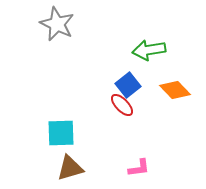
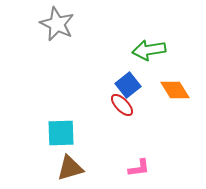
orange diamond: rotated 12 degrees clockwise
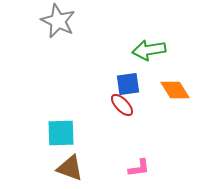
gray star: moved 1 px right, 3 px up
blue square: moved 1 px up; rotated 30 degrees clockwise
brown triangle: rotated 36 degrees clockwise
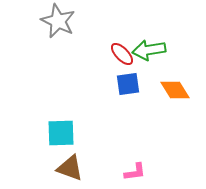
red ellipse: moved 51 px up
pink L-shape: moved 4 px left, 4 px down
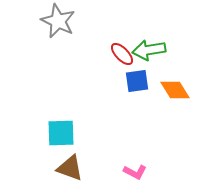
blue square: moved 9 px right, 3 px up
pink L-shape: rotated 35 degrees clockwise
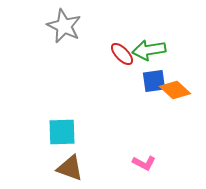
gray star: moved 6 px right, 5 px down
blue square: moved 17 px right
orange diamond: rotated 16 degrees counterclockwise
cyan square: moved 1 px right, 1 px up
pink L-shape: moved 9 px right, 9 px up
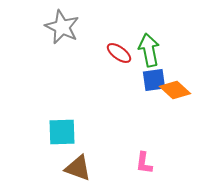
gray star: moved 2 px left, 1 px down
green arrow: rotated 88 degrees clockwise
red ellipse: moved 3 px left, 1 px up; rotated 10 degrees counterclockwise
blue square: moved 1 px up
pink L-shape: rotated 70 degrees clockwise
brown triangle: moved 8 px right
